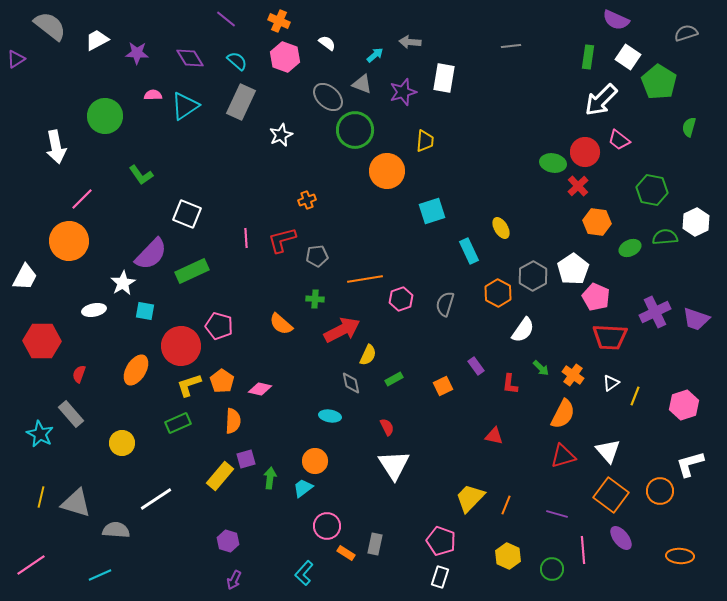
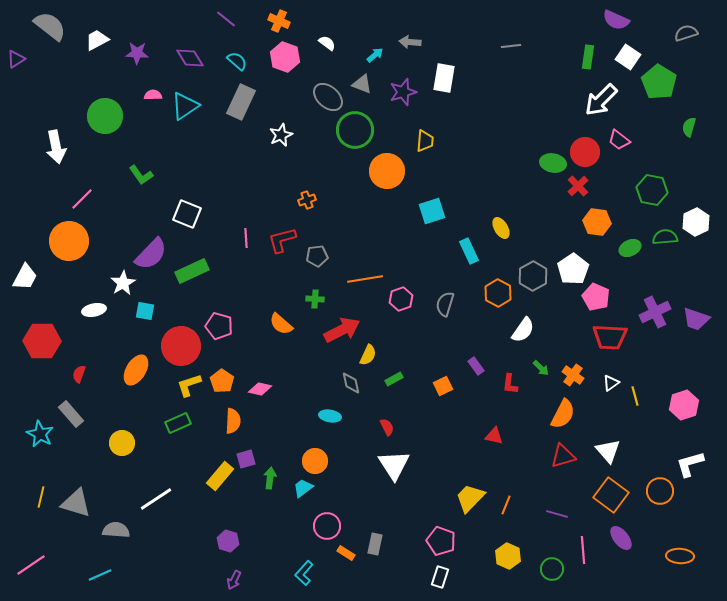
yellow line at (635, 396): rotated 36 degrees counterclockwise
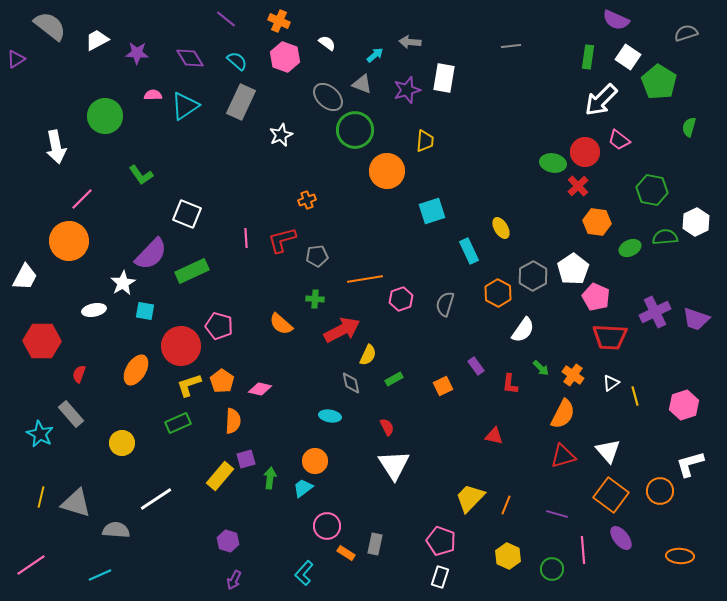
purple star at (403, 92): moved 4 px right, 2 px up
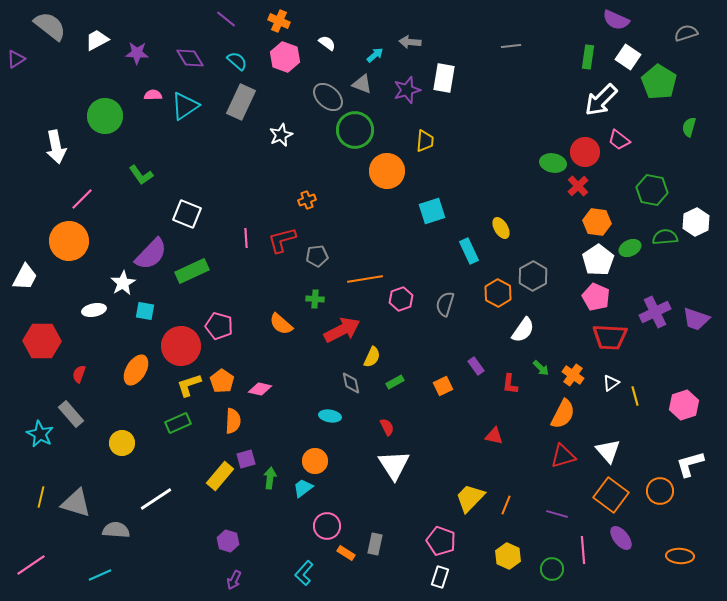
white pentagon at (573, 269): moved 25 px right, 9 px up
yellow semicircle at (368, 355): moved 4 px right, 2 px down
green rectangle at (394, 379): moved 1 px right, 3 px down
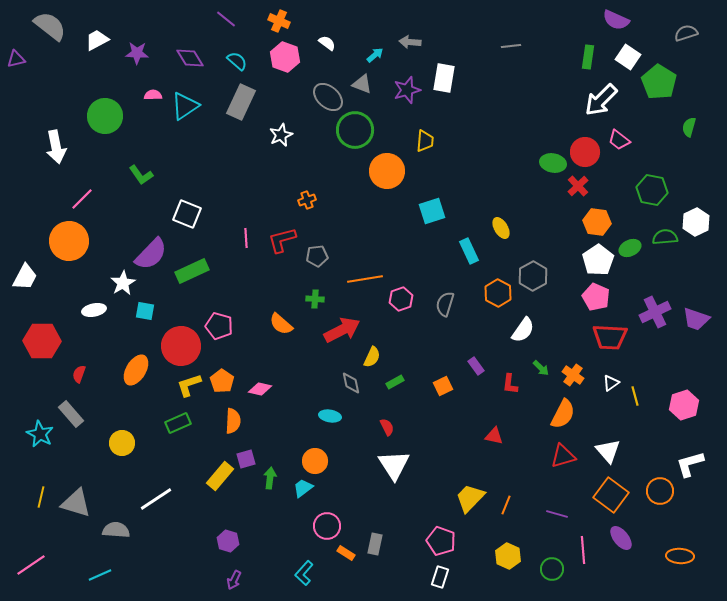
purple triangle at (16, 59): rotated 18 degrees clockwise
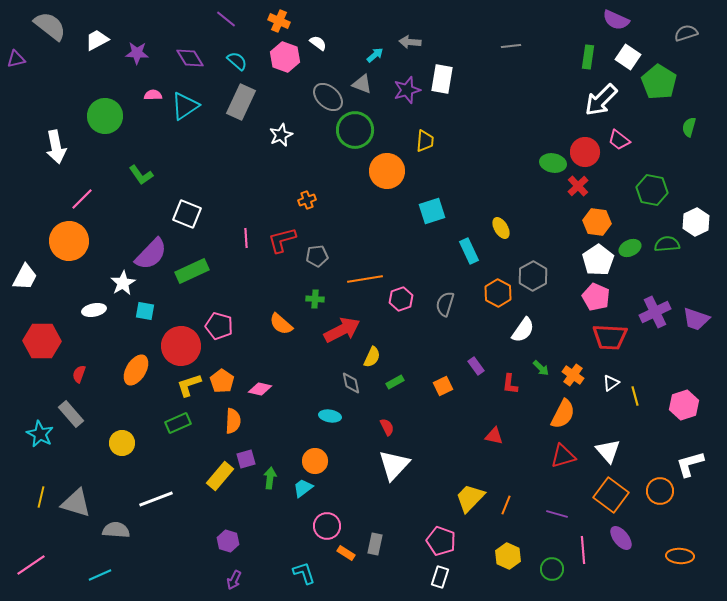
white semicircle at (327, 43): moved 9 px left
white rectangle at (444, 78): moved 2 px left, 1 px down
green semicircle at (665, 237): moved 2 px right, 7 px down
white triangle at (394, 465): rotated 16 degrees clockwise
white line at (156, 499): rotated 12 degrees clockwise
cyan L-shape at (304, 573): rotated 120 degrees clockwise
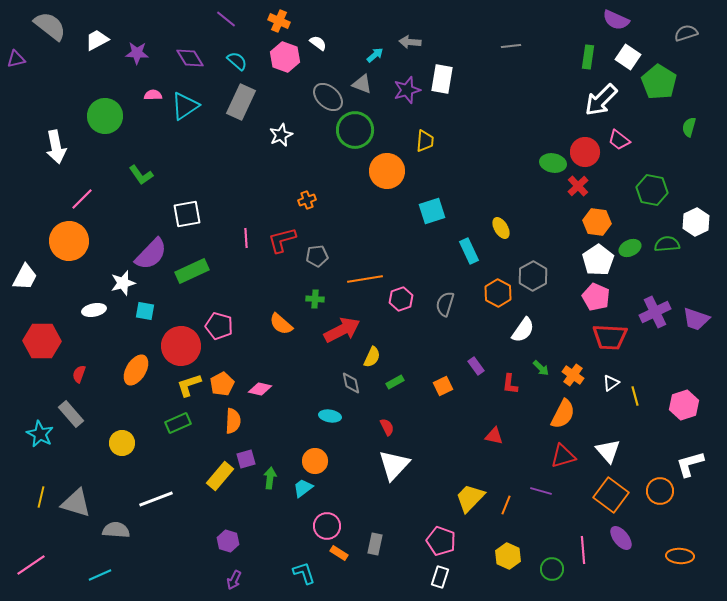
white square at (187, 214): rotated 32 degrees counterclockwise
white star at (123, 283): rotated 15 degrees clockwise
orange pentagon at (222, 381): moved 3 px down; rotated 10 degrees clockwise
purple line at (557, 514): moved 16 px left, 23 px up
orange rectangle at (346, 553): moved 7 px left
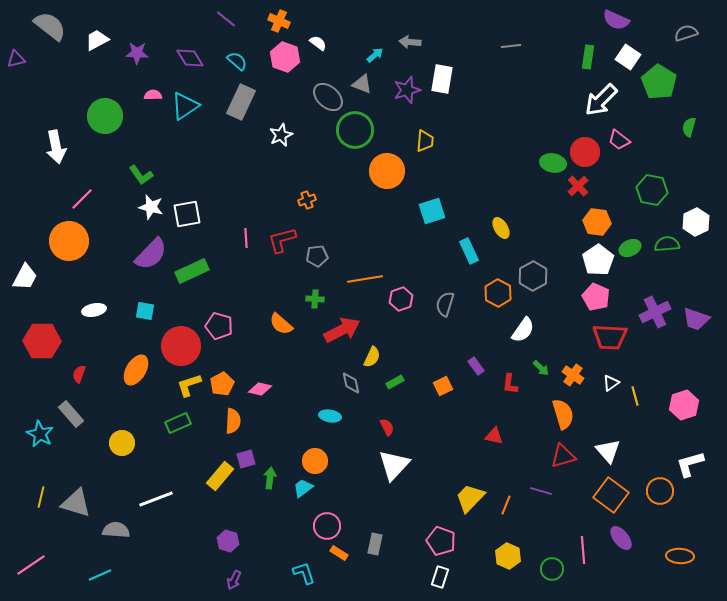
white star at (123, 283): moved 28 px right, 76 px up; rotated 30 degrees clockwise
orange semicircle at (563, 414): rotated 44 degrees counterclockwise
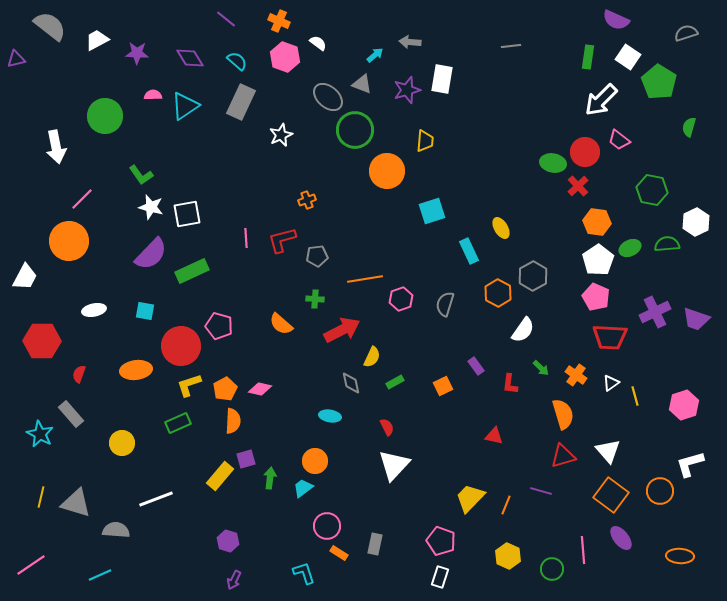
orange ellipse at (136, 370): rotated 52 degrees clockwise
orange cross at (573, 375): moved 3 px right
orange pentagon at (222, 384): moved 3 px right, 5 px down
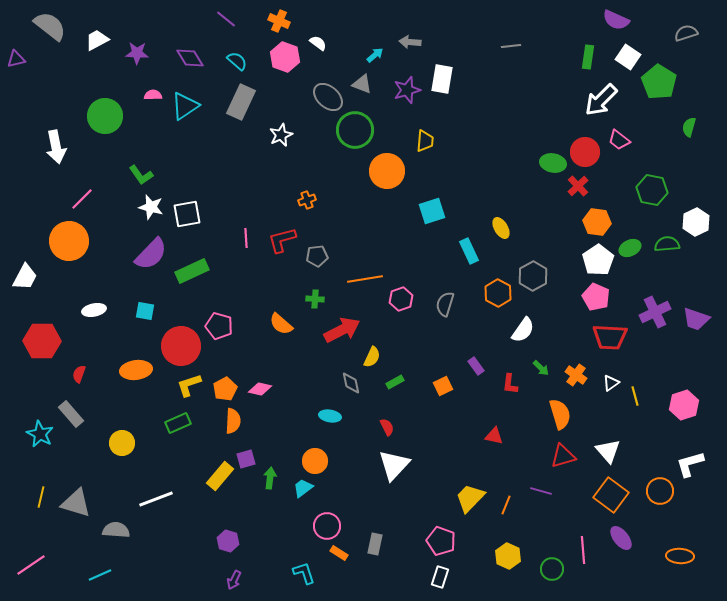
orange semicircle at (563, 414): moved 3 px left
